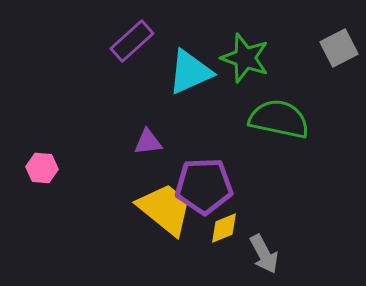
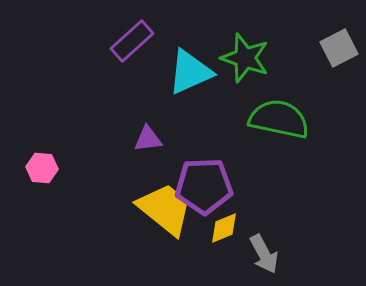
purple triangle: moved 3 px up
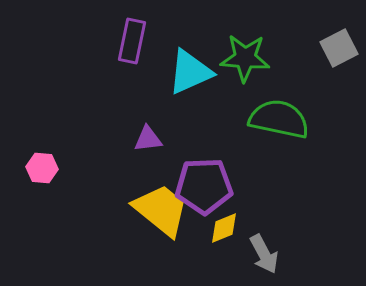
purple rectangle: rotated 36 degrees counterclockwise
green star: rotated 15 degrees counterclockwise
yellow trapezoid: moved 4 px left, 1 px down
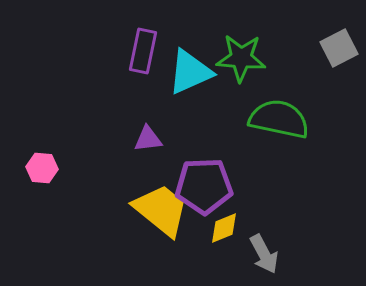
purple rectangle: moved 11 px right, 10 px down
green star: moved 4 px left
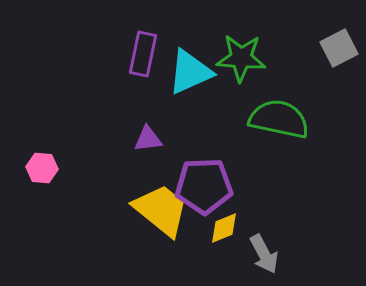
purple rectangle: moved 3 px down
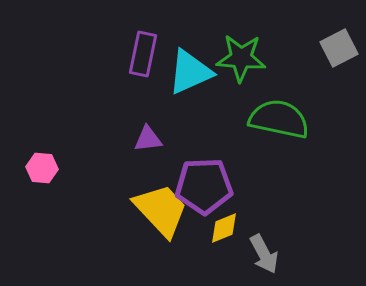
yellow trapezoid: rotated 8 degrees clockwise
